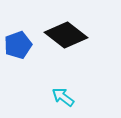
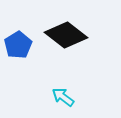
blue pentagon: rotated 12 degrees counterclockwise
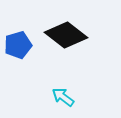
blue pentagon: rotated 16 degrees clockwise
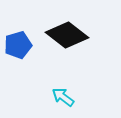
black diamond: moved 1 px right
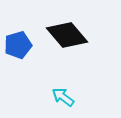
black diamond: rotated 12 degrees clockwise
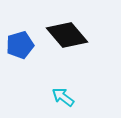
blue pentagon: moved 2 px right
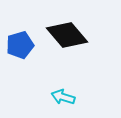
cyan arrow: rotated 20 degrees counterclockwise
